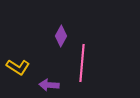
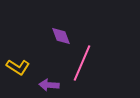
purple diamond: rotated 50 degrees counterclockwise
pink line: rotated 18 degrees clockwise
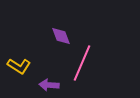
yellow L-shape: moved 1 px right, 1 px up
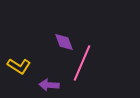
purple diamond: moved 3 px right, 6 px down
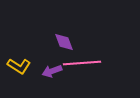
pink line: rotated 63 degrees clockwise
purple arrow: moved 3 px right, 14 px up; rotated 24 degrees counterclockwise
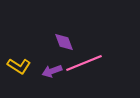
pink line: moved 2 px right; rotated 18 degrees counterclockwise
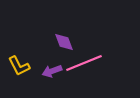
yellow L-shape: rotated 30 degrees clockwise
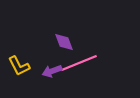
pink line: moved 5 px left
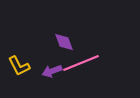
pink line: moved 2 px right
